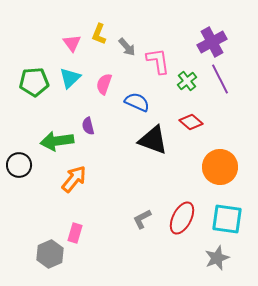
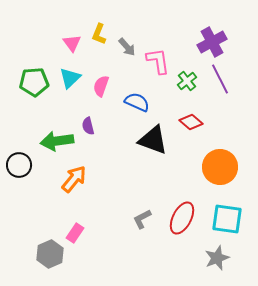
pink semicircle: moved 3 px left, 2 px down
pink rectangle: rotated 18 degrees clockwise
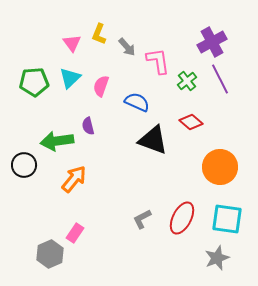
black circle: moved 5 px right
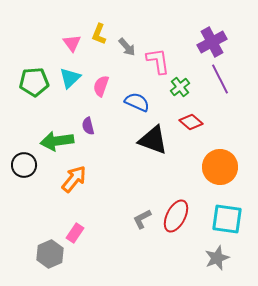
green cross: moved 7 px left, 6 px down
red ellipse: moved 6 px left, 2 px up
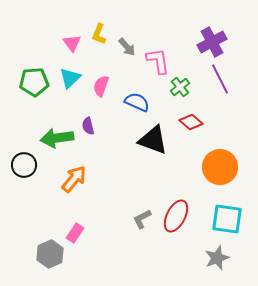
green arrow: moved 3 px up
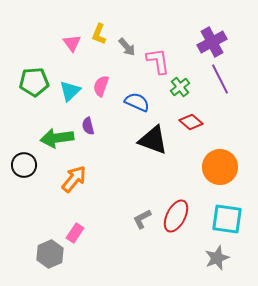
cyan triangle: moved 13 px down
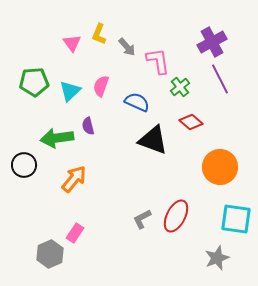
cyan square: moved 9 px right
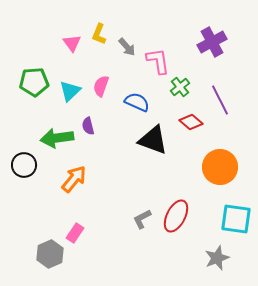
purple line: moved 21 px down
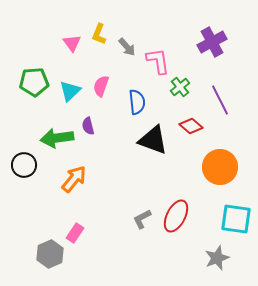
blue semicircle: rotated 60 degrees clockwise
red diamond: moved 4 px down
